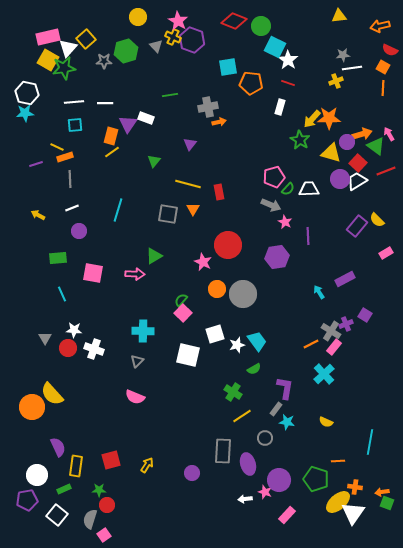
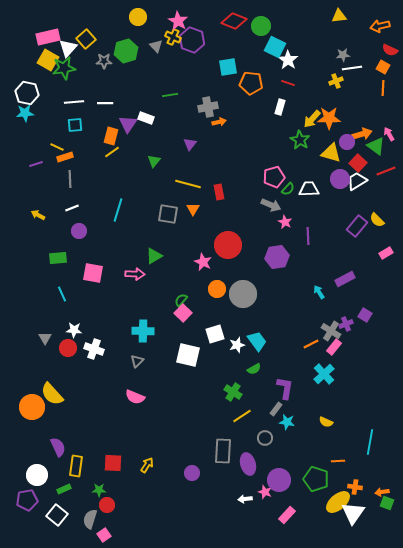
red square at (111, 460): moved 2 px right, 3 px down; rotated 18 degrees clockwise
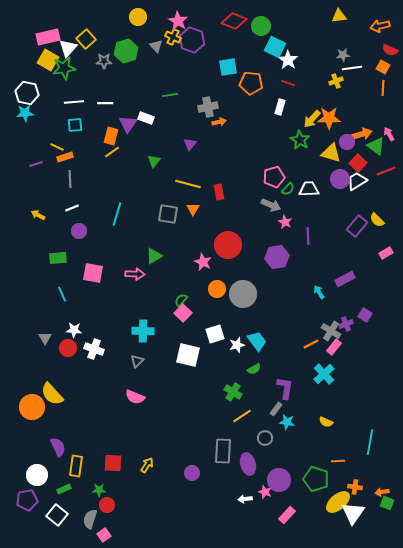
cyan line at (118, 210): moved 1 px left, 4 px down
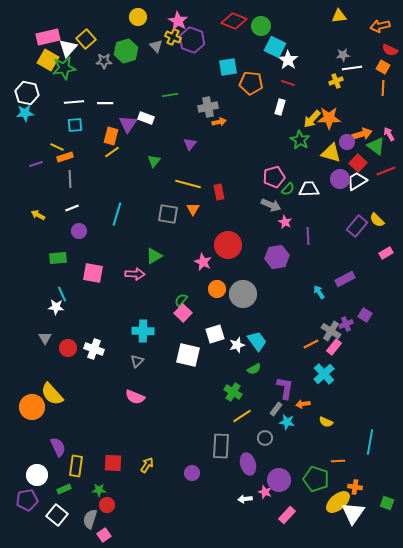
white star at (74, 330): moved 18 px left, 23 px up
gray rectangle at (223, 451): moved 2 px left, 5 px up
orange arrow at (382, 492): moved 79 px left, 88 px up
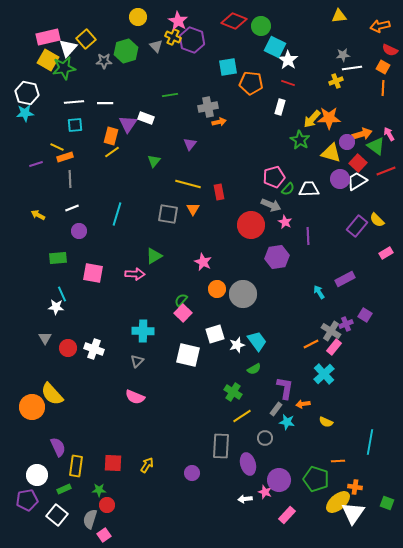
red circle at (228, 245): moved 23 px right, 20 px up
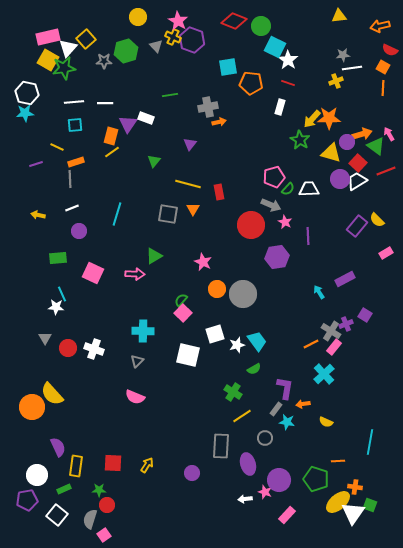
orange rectangle at (65, 157): moved 11 px right, 5 px down
yellow arrow at (38, 215): rotated 16 degrees counterclockwise
pink square at (93, 273): rotated 15 degrees clockwise
green square at (387, 503): moved 17 px left, 2 px down
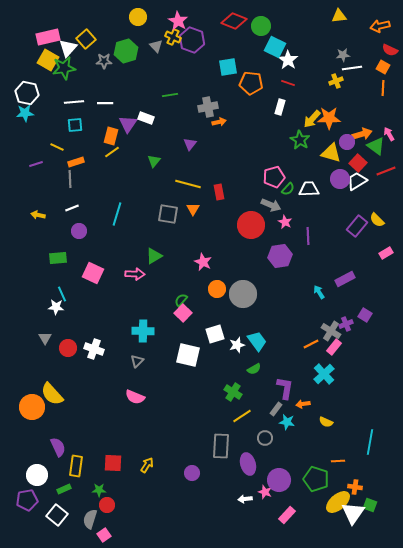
purple hexagon at (277, 257): moved 3 px right, 1 px up
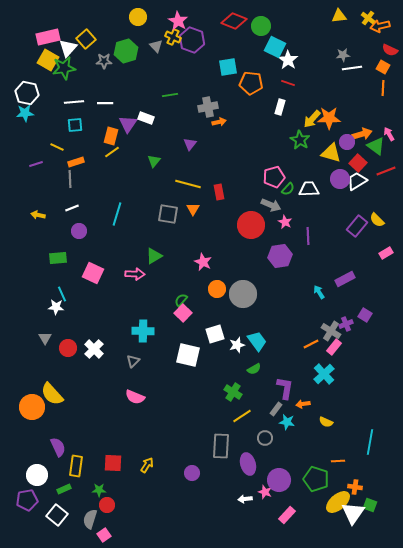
yellow cross at (336, 81): moved 32 px right, 63 px up; rotated 32 degrees counterclockwise
white cross at (94, 349): rotated 24 degrees clockwise
gray triangle at (137, 361): moved 4 px left
